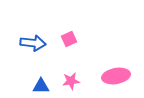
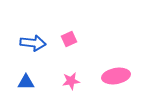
blue triangle: moved 15 px left, 4 px up
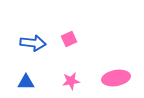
pink ellipse: moved 2 px down
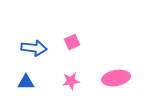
pink square: moved 3 px right, 3 px down
blue arrow: moved 1 px right, 5 px down
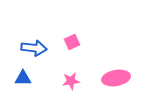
blue triangle: moved 3 px left, 4 px up
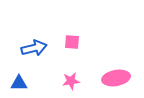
pink square: rotated 28 degrees clockwise
blue arrow: rotated 20 degrees counterclockwise
blue triangle: moved 4 px left, 5 px down
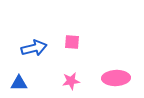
pink ellipse: rotated 8 degrees clockwise
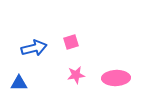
pink square: moved 1 px left; rotated 21 degrees counterclockwise
pink star: moved 5 px right, 6 px up
